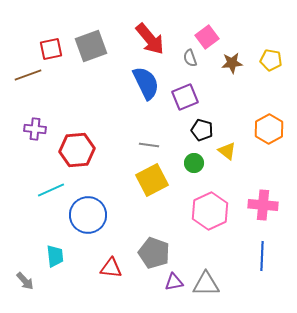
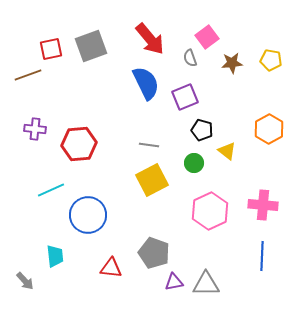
red hexagon: moved 2 px right, 6 px up
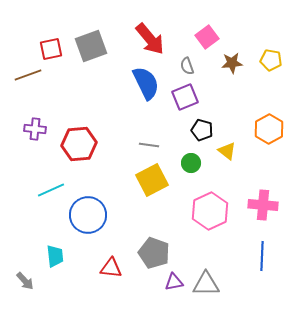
gray semicircle: moved 3 px left, 8 px down
green circle: moved 3 px left
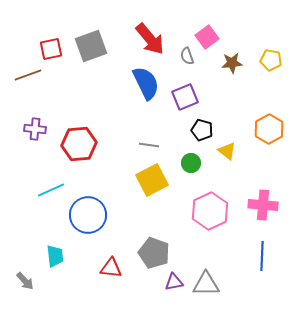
gray semicircle: moved 10 px up
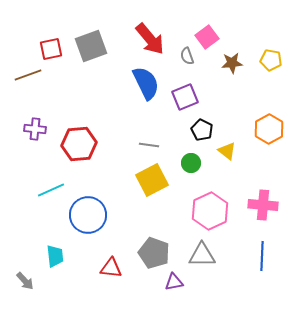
black pentagon: rotated 10 degrees clockwise
gray triangle: moved 4 px left, 29 px up
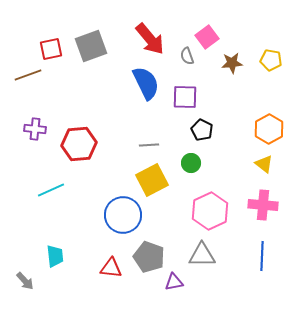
purple square: rotated 24 degrees clockwise
gray line: rotated 12 degrees counterclockwise
yellow triangle: moved 37 px right, 13 px down
blue circle: moved 35 px right
gray pentagon: moved 5 px left, 4 px down
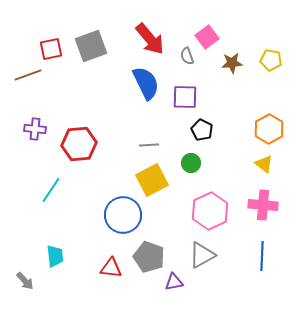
cyan line: rotated 32 degrees counterclockwise
gray triangle: rotated 28 degrees counterclockwise
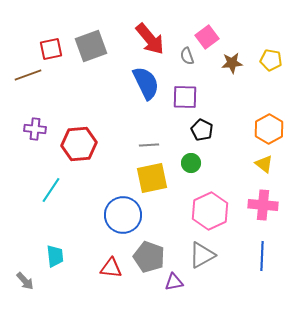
yellow square: moved 2 px up; rotated 16 degrees clockwise
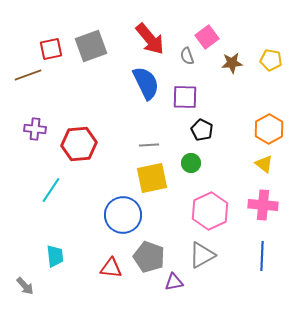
gray arrow: moved 5 px down
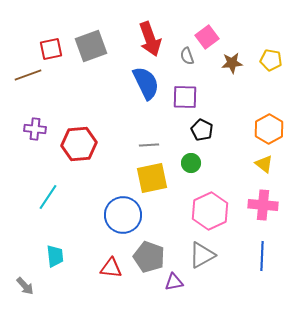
red arrow: rotated 20 degrees clockwise
cyan line: moved 3 px left, 7 px down
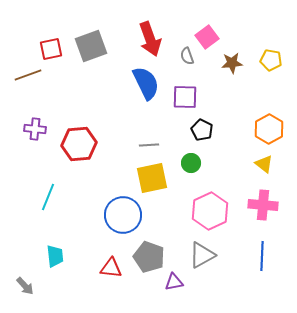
cyan line: rotated 12 degrees counterclockwise
